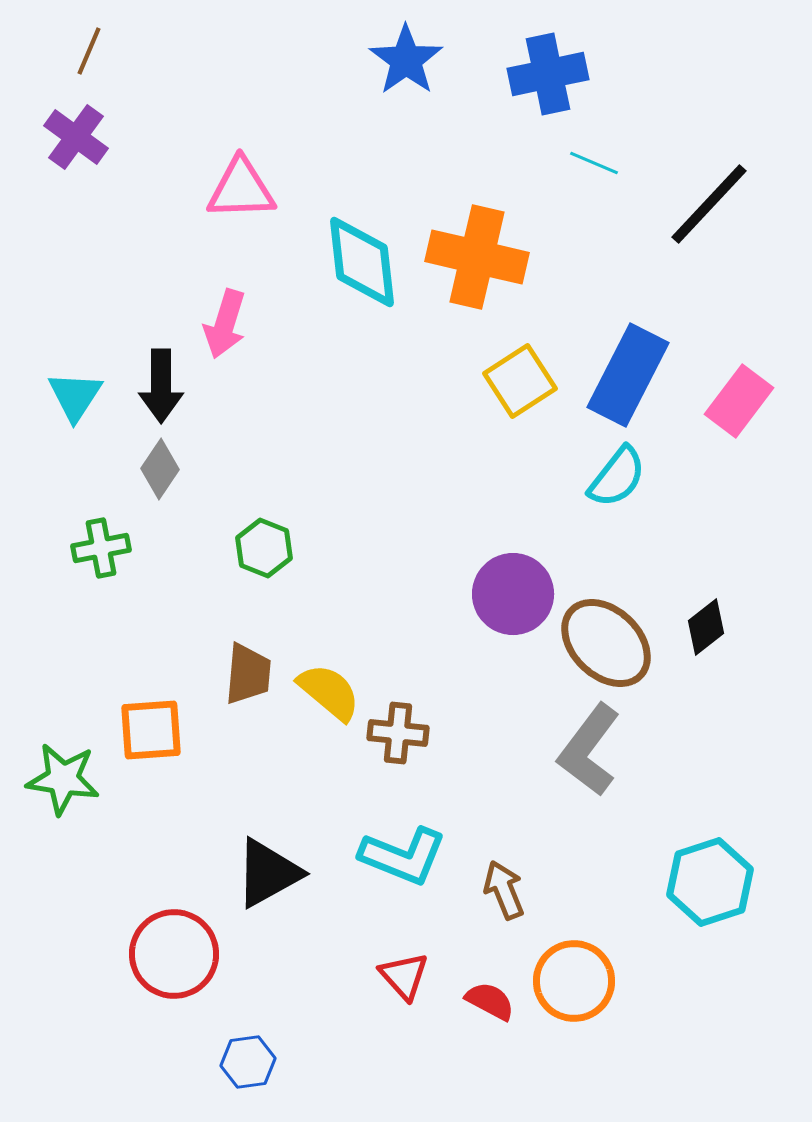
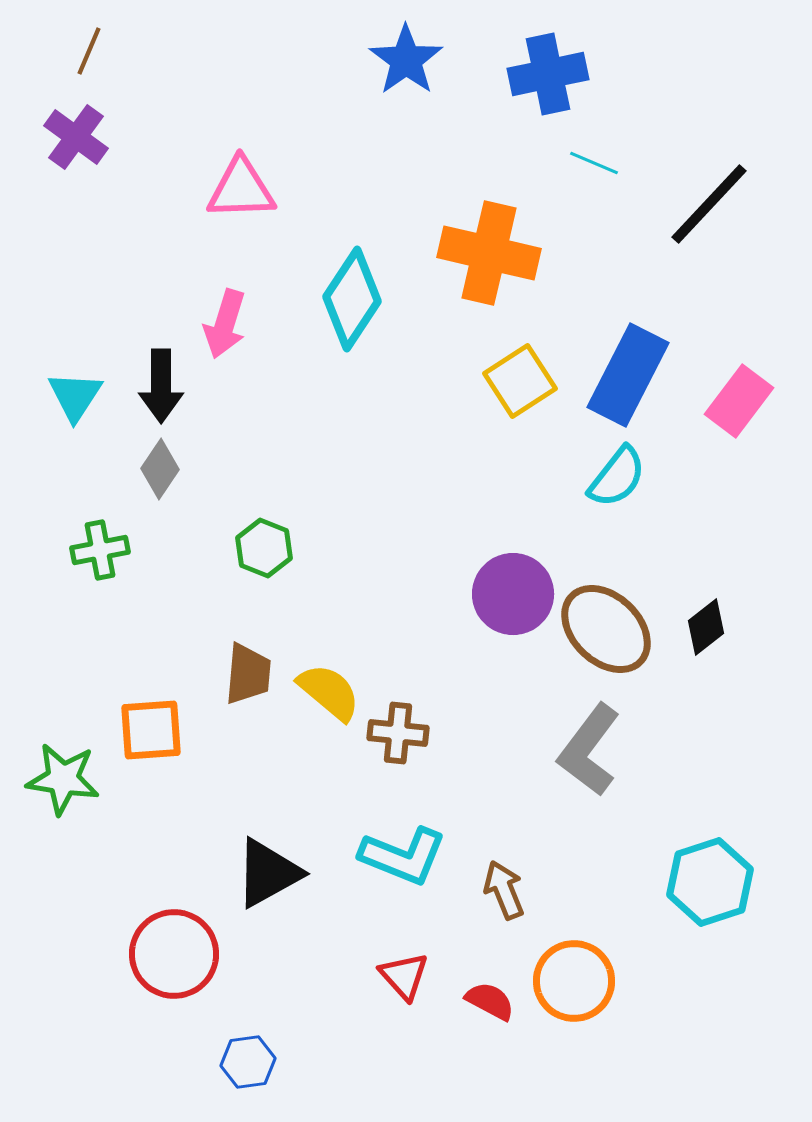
orange cross: moved 12 px right, 4 px up
cyan diamond: moved 10 px left, 37 px down; rotated 40 degrees clockwise
green cross: moved 1 px left, 2 px down
brown ellipse: moved 14 px up
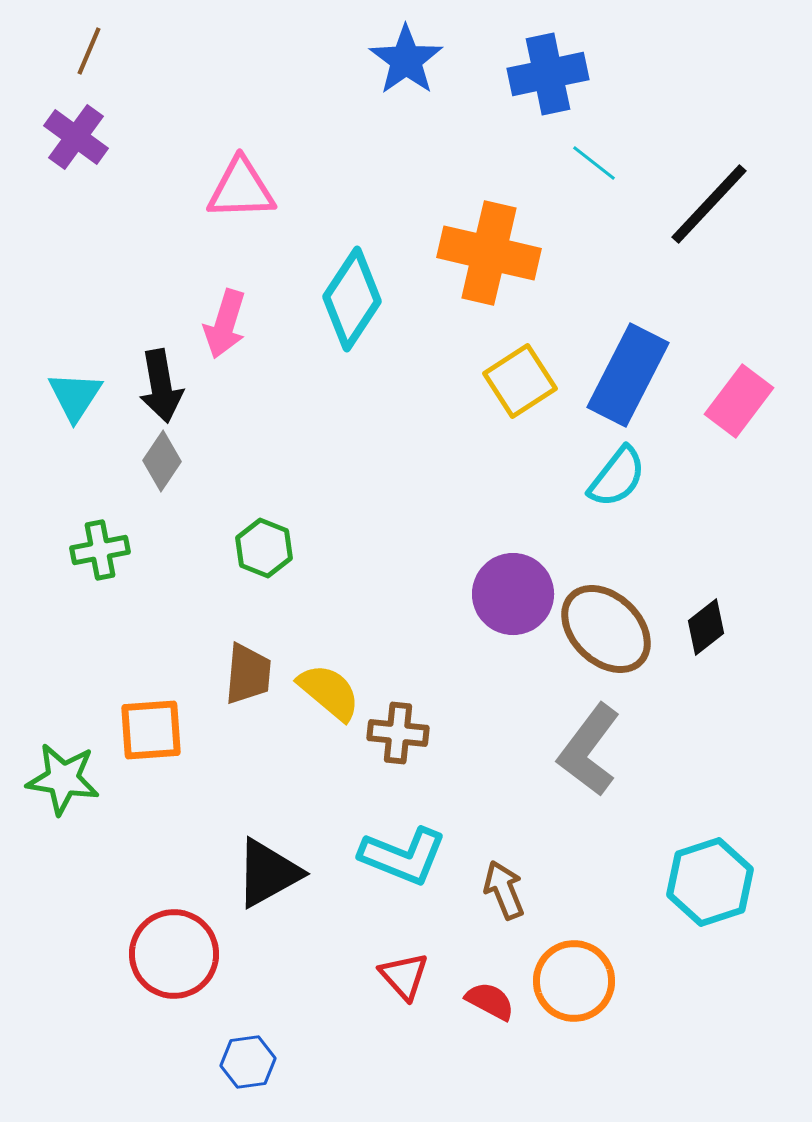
cyan line: rotated 15 degrees clockwise
black arrow: rotated 10 degrees counterclockwise
gray diamond: moved 2 px right, 8 px up
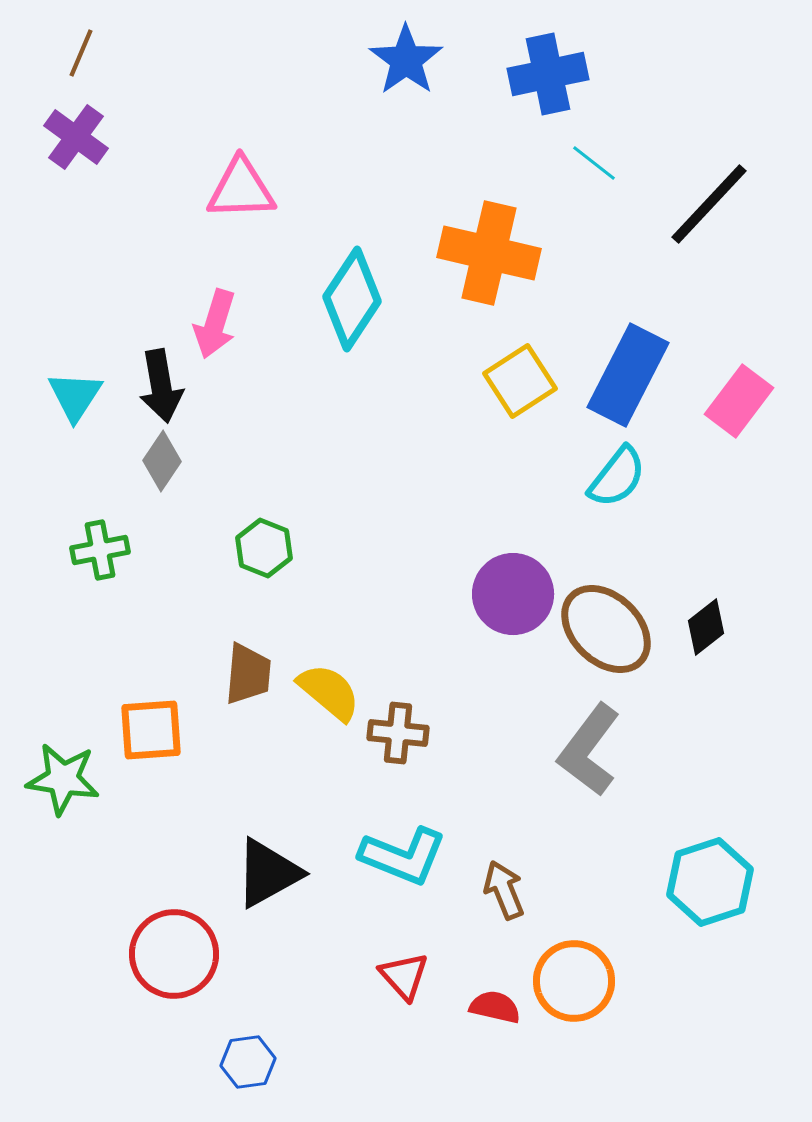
brown line: moved 8 px left, 2 px down
pink arrow: moved 10 px left
red semicircle: moved 5 px right, 6 px down; rotated 15 degrees counterclockwise
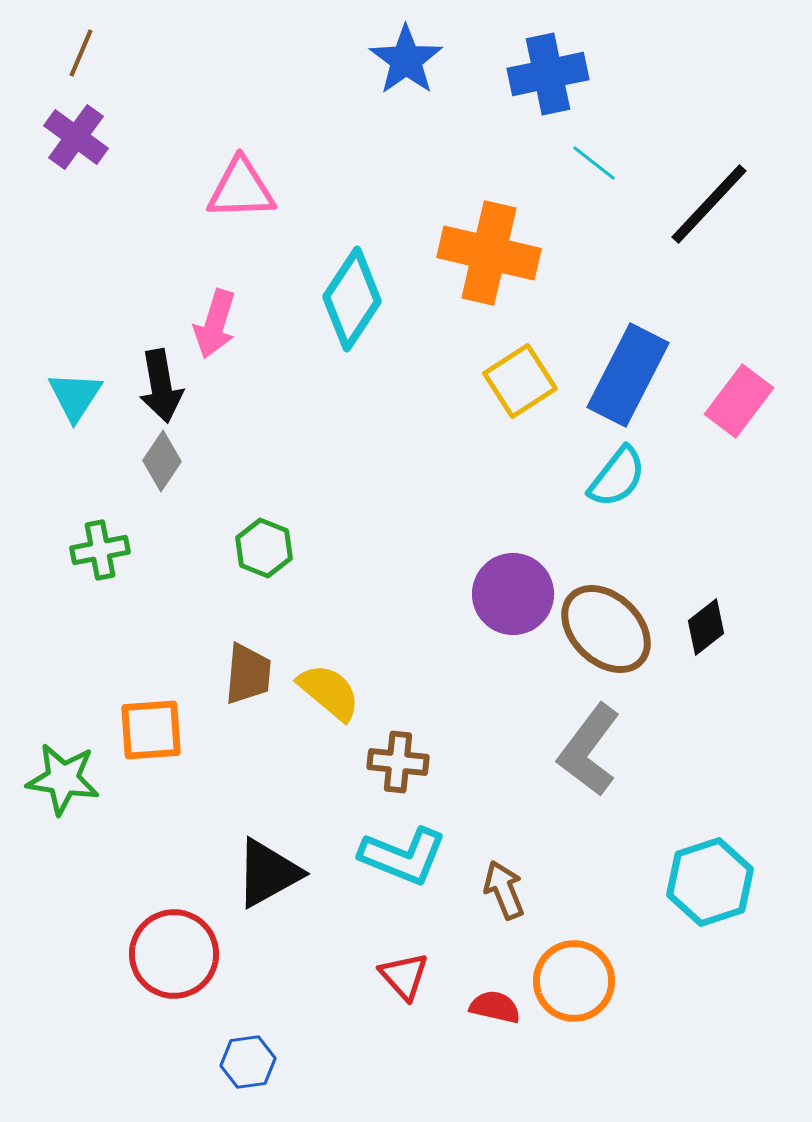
brown cross: moved 29 px down
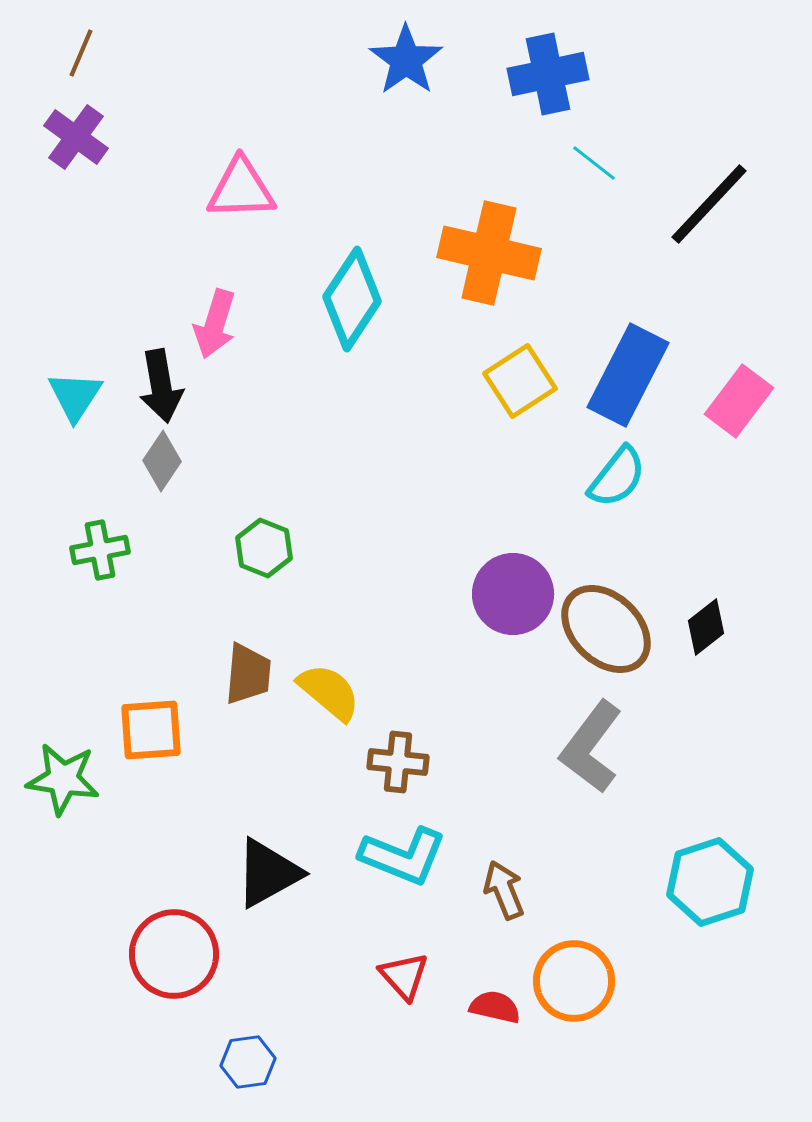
gray L-shape: moved 2 px right, 3 px up
